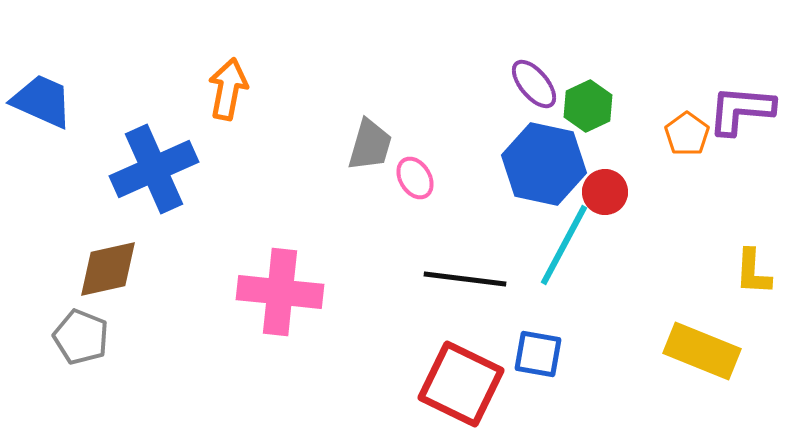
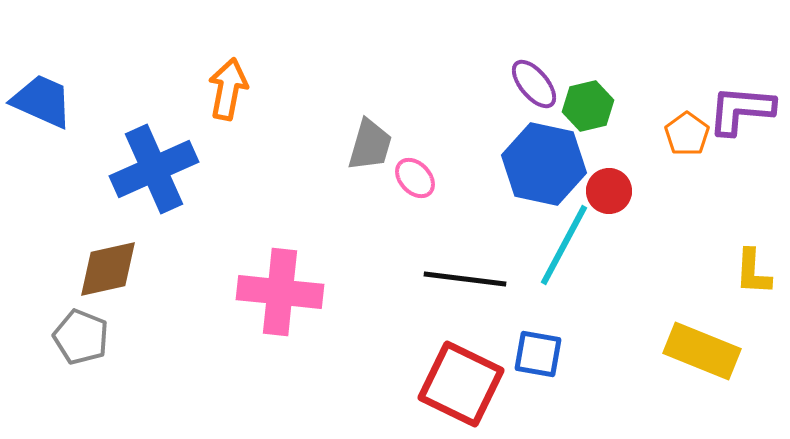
green hexagon: rotated 12 degrees clockwise
pink ellipse: rotated 12 degrees counterclockwise
red circle: moved 4 px right, 1 px up
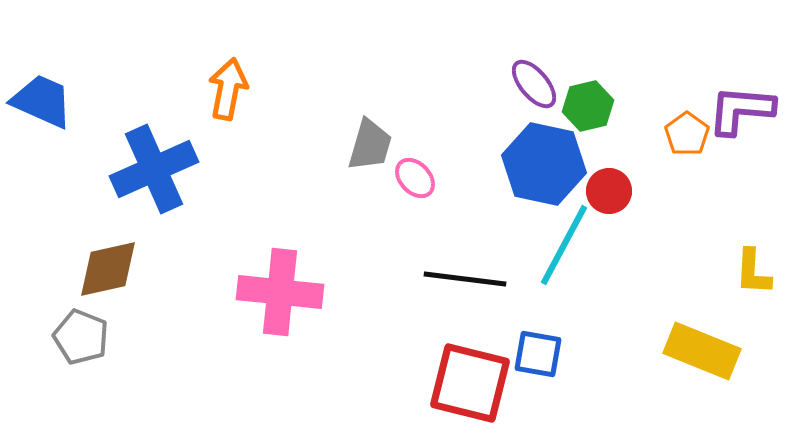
red square: moved 9 px right, 1 px up; rotated 12 degrees counterclockwise
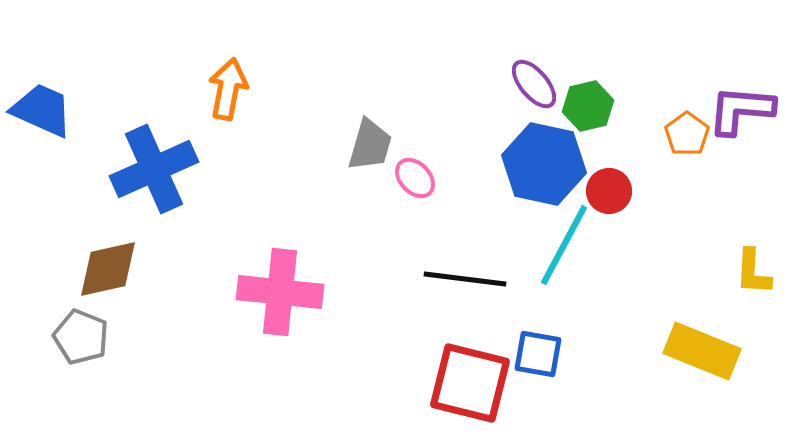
blue trapezoid: moved 9 px down
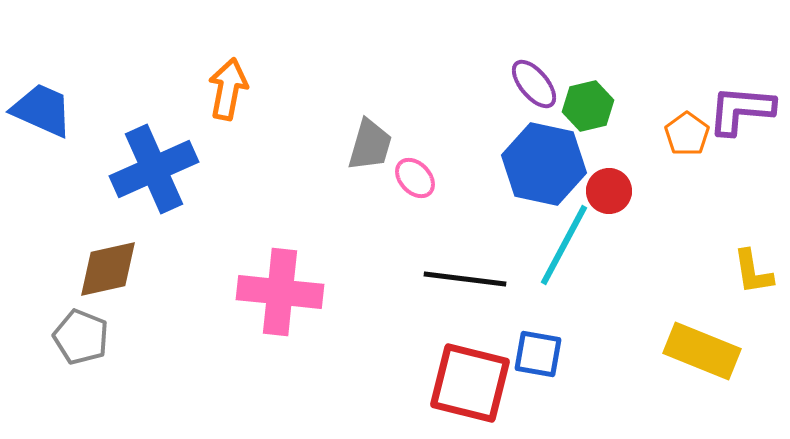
yellow L-shape: rotated 12 degrees counterclockwise
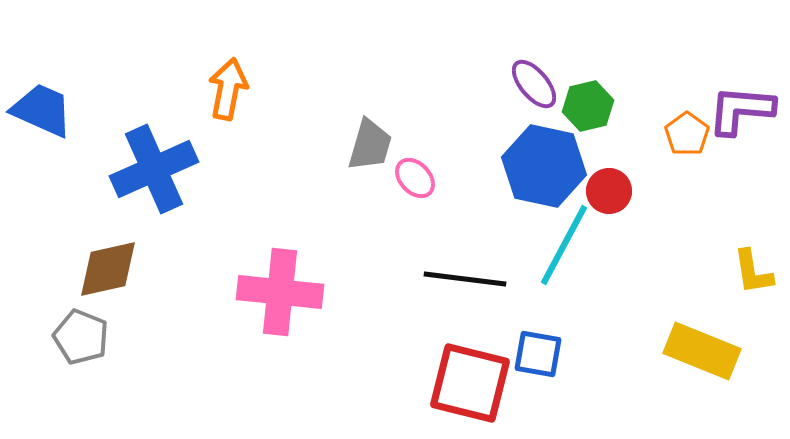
blue hexagon: moved 2 px down
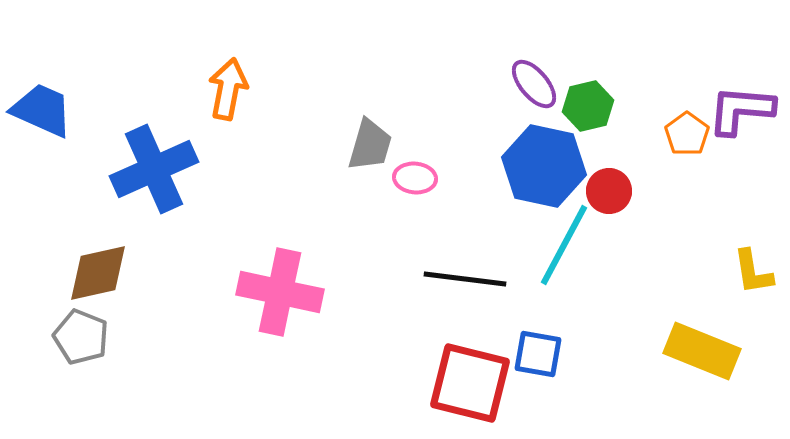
pink ellipse: rotated 42 degrees counterclockwise
brown diamond: moved 10 px left, 4 px down
pink cross: rotated 6 degrees clockwise
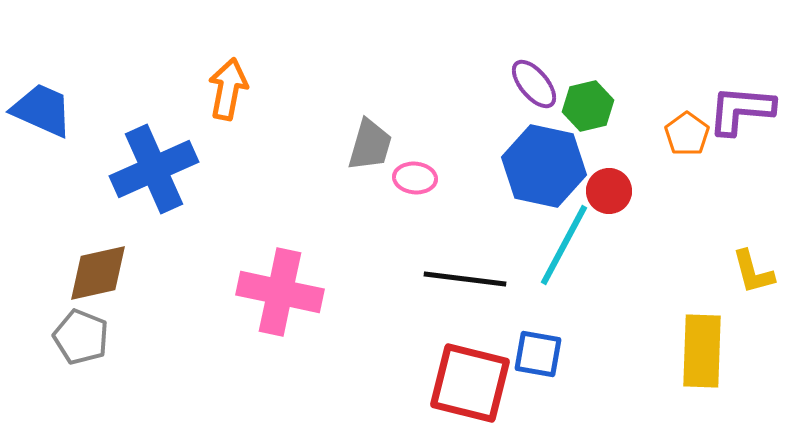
yellow L-shape: rotated 6 degrees counterclockwise
yellow rectangle: rotated 70 degrees clockwise
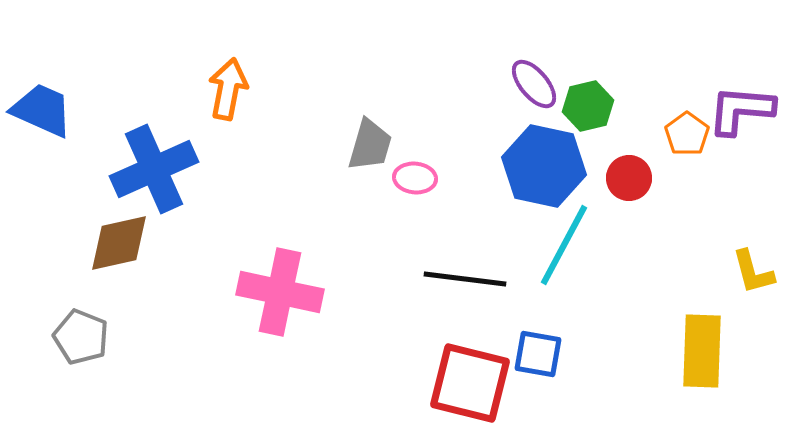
red circle: moved 20 px right, 13 px up
brown diamond: moved 21 px right, 30 px up
